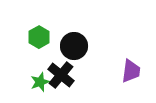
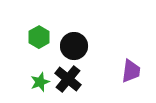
black cross: moved 7 px right, 4 px down
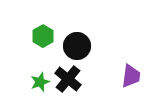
green hexagon: moved 4 px right, 1 px up
black circle: moved 3 px right
purple trapezoid: moved 5 px down
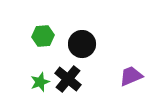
green hexagon: rotated 25 degrees clockwise
black circle: moved 5 px right, 2 px up
purple trapezoid: rotated 120 degrees counterclockwise
